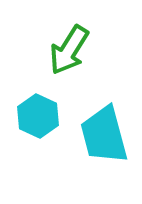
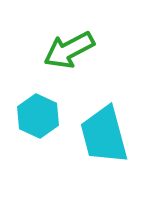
green arrow: rotated 30 degrees clockwise
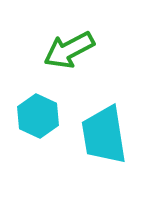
cyan trapezoid: rotated 6 degrees clockwise
